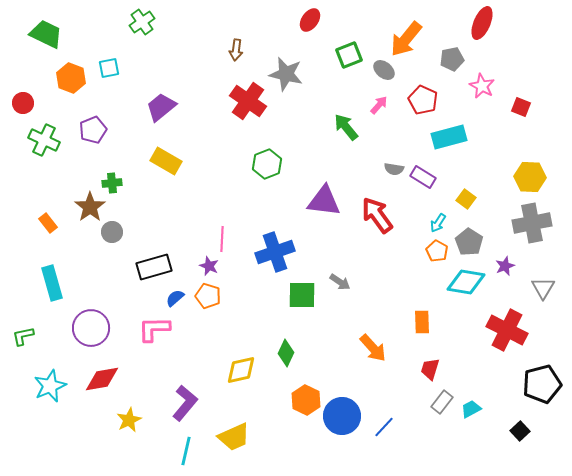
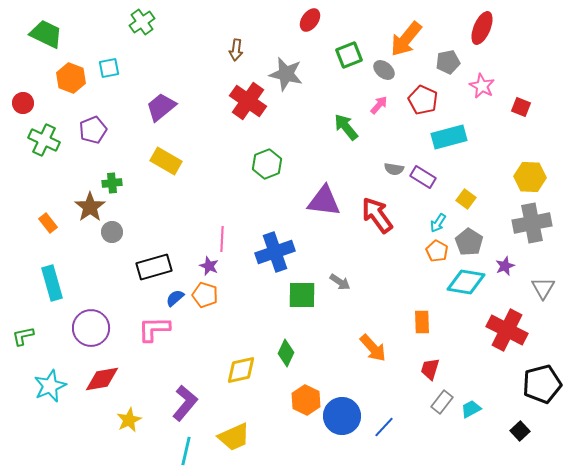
red ellipse at (482, 23): moved 5 px down
gray pentagon at (452, 59): moved 4 px left, 3 px down
orange pentagon at (208, 296): moved 3 px left, 1 px up
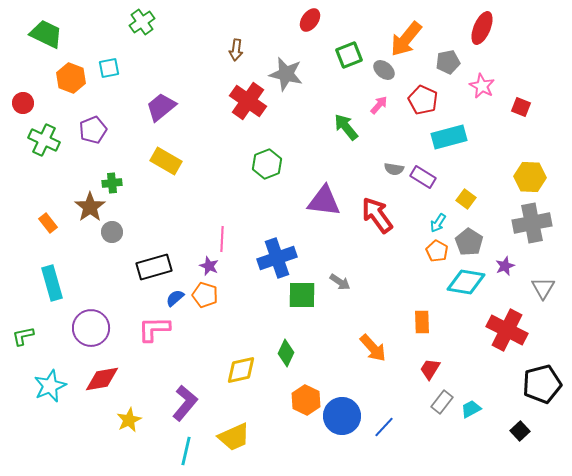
blue cross at (275, 252): moved 2 px right, 6 px down
red trapezoid at (430, 369): rotated 15 degrees clockwise
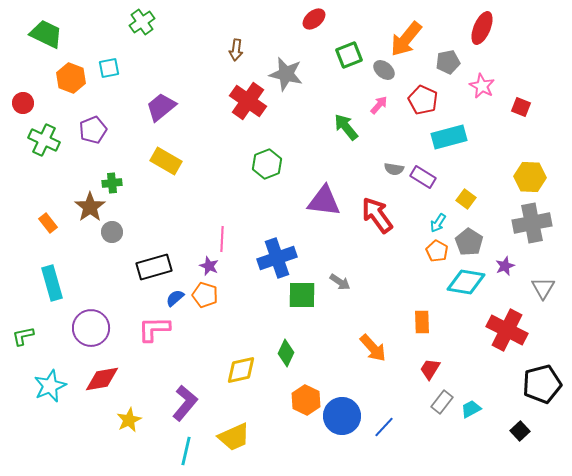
red ellipse at (310, 20): moved 4 px right, 1 px up; rotated 15 degrees clockwise
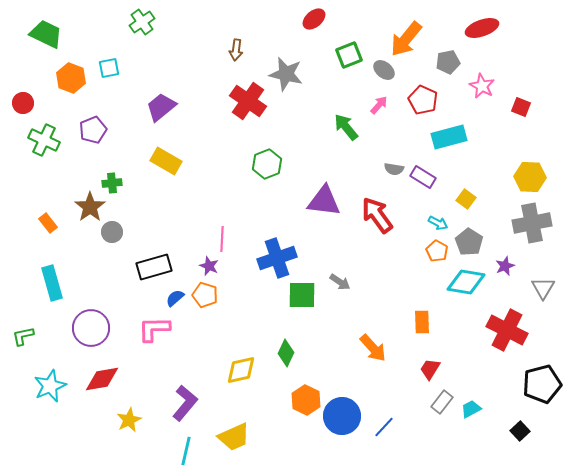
red ellipse at (482, 28): rotated 48 degrees clockwise
cyan arrow at (438, 223): rotated 96 degrees counterclockwise
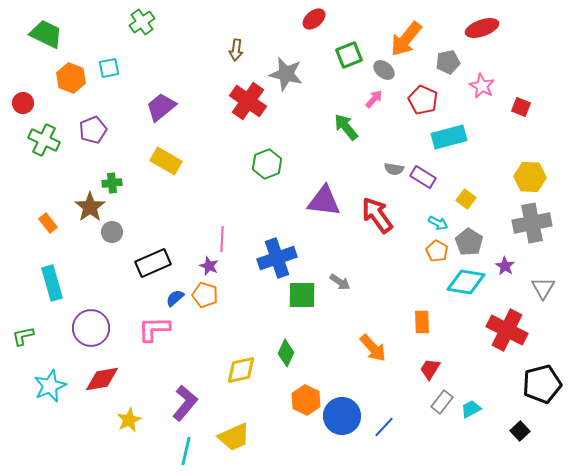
pink arrow at (379, 105): moved 5 px left, 6 px up
purple star at (505, 266): rotated 18 degrees counterclockwise
black rectangle at (154, 267): moved 1 px left, 4 px up; rotated 8 degrees counterclockwise
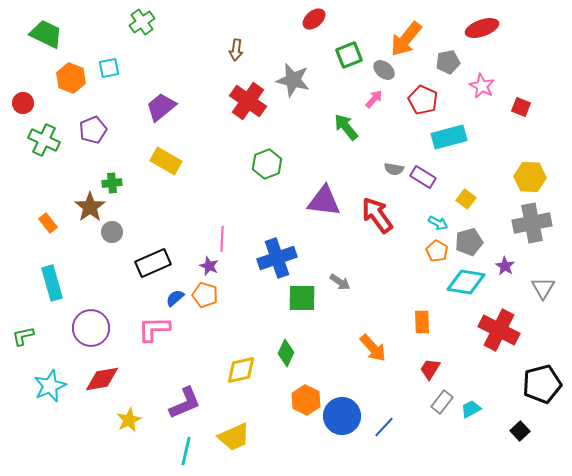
gray star at (286, 74): moved 7 px right, 6 px down
gray pentagon at (469, 242): rotated 24 degrees clockwise
green square at (302, 295): moved 3 px down
red cross at (507, 330): moved 8 px left
purple L-shape at (185, 403): rotated 27 degrees clockwise
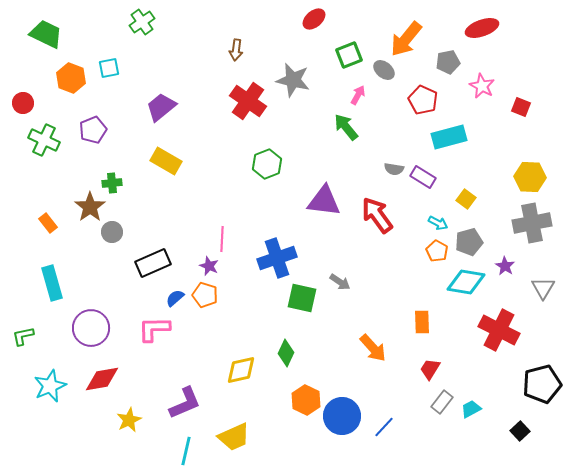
pink arrow at (374, 99): moved 16 px left, 4 px up; rotated 12 degrees counterclockwise
green square at (302, 298): rotated 12 degrees clockwise
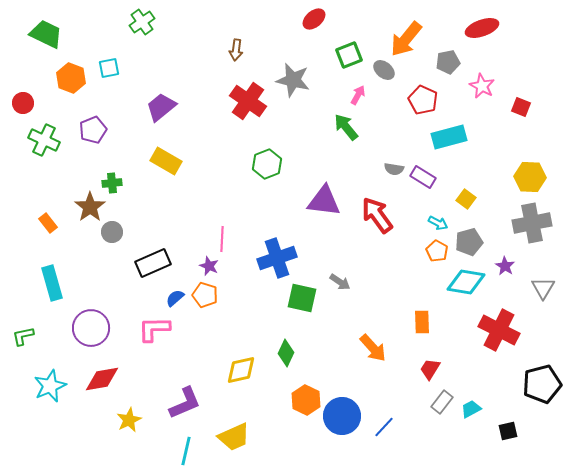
black square at (520, 431): moved 12 px left; rotated 30 degrees clockwise
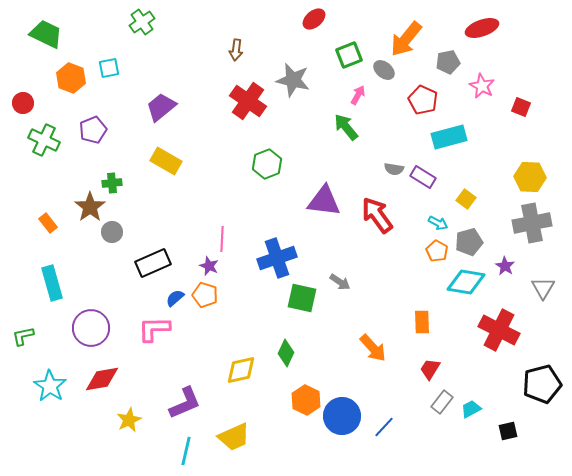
cyan star at (50, 386): rotated 16 degrees counterclockwise
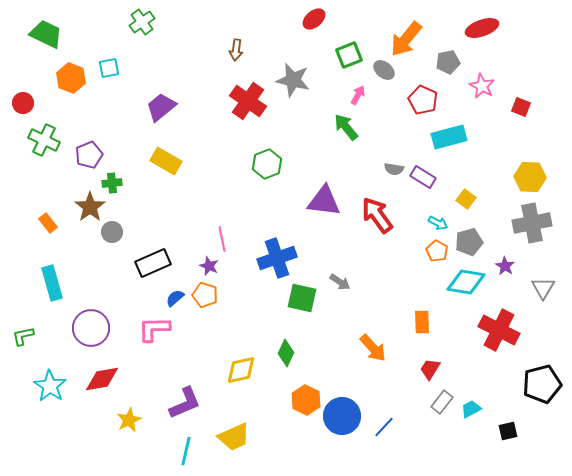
purple pentagon at (93, 130): moved 4 px left, 25 px down
pink line at (222, 239): rotated 15 degrees counterclockwise
